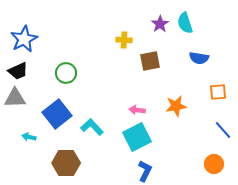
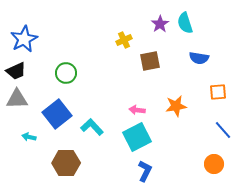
yellow cross: rotated 28 degrees counterclockwise
black trapezoid: moved 2 px left
gray triangle: moved 2 px right, 1 px down
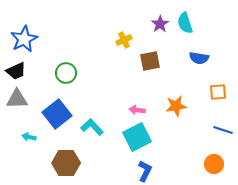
blue line: rotated 30 degrees counterclockwise
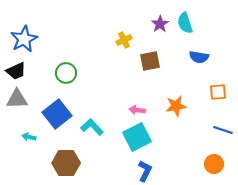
blue semicircle: moved 1 px up
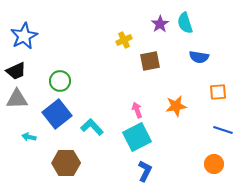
blue star: moved 3 px up
green circle: moved 6 px left, 8 px down
pink arrow: rotated 63 degrees clockwise
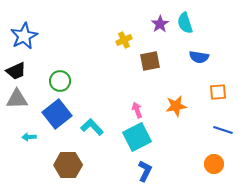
cyan arrow: rotated 16 degrees counterclockwise
brown hexagon: moved 2 px right, 2 px down
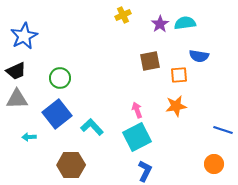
cyan semicircle: rotated 100 degrees clockwise
yellow cross: moved 1 px left, 25 px up
blue semicircle: moved 1 px up
green circle: moved 3 px up
orange square: moved 39 px left, 17 px up
brown hexagon: moved 3 px right
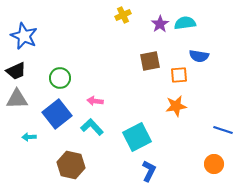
blue star: rotated 20 degrees counterclockwise
pink arrow: moved 42 px left, 9 px up; rotated 63 degrees counterclockwise
brown hexagon: rotated 12 degrees clockwise
blue L-shape: moved 4 px right
